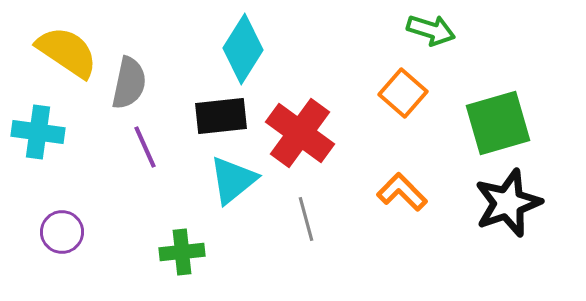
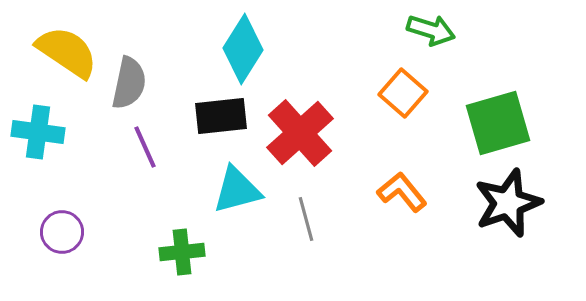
red cross: rotated 12 degrees clockwise
cyan triangle: moved 4 px right, 10 px down; rotated 24 degrees clockwise
orange L-shape: rotated 6 degrees clockwise
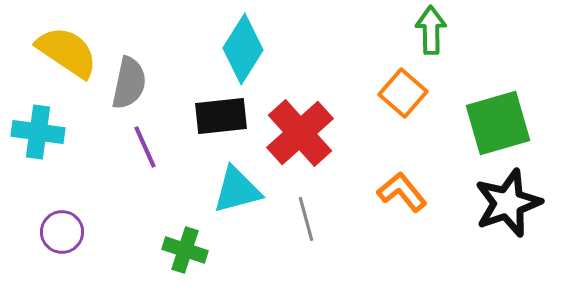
green arrow: rotated 108 degrees counterclockwise
green cross: moved 3 px right, 2 px up; rotated 24 degrees clockwise
